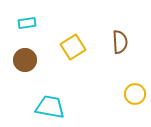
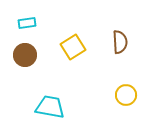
brown circle: moved 5 px up
yellow circle: moved 9 px left, 1 px down
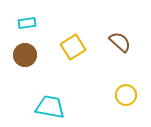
brown semicircle: rotated 45 degrees counterclockwise
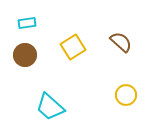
brown semicircle: moved 1 px right
cyan trapezoid: rotated 148 degrees counterclockwise
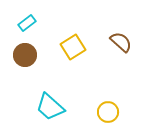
cyan rectangle: rotated 30 degrees counterclockwise
yellow circle: moved 18 px left, 17 px down
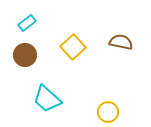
brown semicircle: rotated 30 degrees counterclockwise
yellow square: rotated 10 degrees counterclockwise
cyan trapezoid: moved 3 px left, 8 px up
